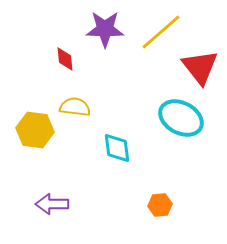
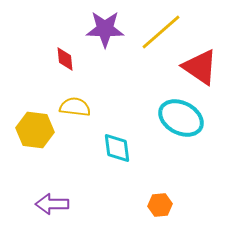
red triangle: rotated 18 degrees counterclockwise
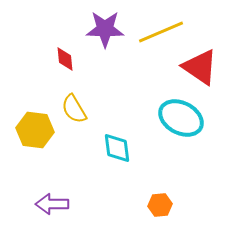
yellow line: rotated 18 degrees clockwise
yellow semicircle: moved 1 px left, 2 px down; rotated 128 degrees counterclockwise
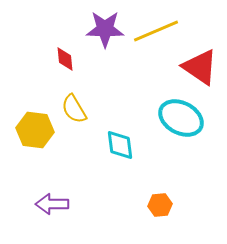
yellow line: moved 5 px left, 1 px up
cyan diamond: moved 3 px right, 3 px up
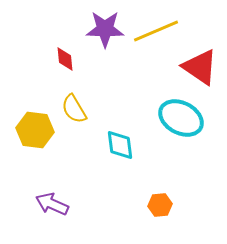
purple arrow: rotated 24 degrees clockwise
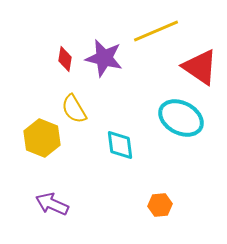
purple star: moved 1 px left, 29 px down; rotated 12 degrees clockwise
red diamond: rotated 15 degrees clockwise
yellow hexagon: moved 7 px right, 8 px down; rotated 15 degrees clockwise
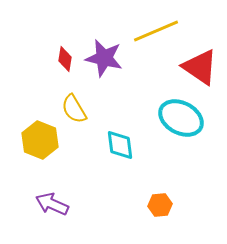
yellow hexagon: moved 2 px left, 2 px down
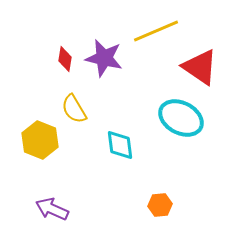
purple arrow: moved 5 px down
